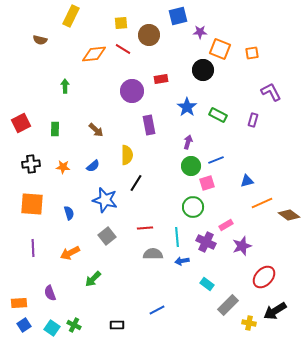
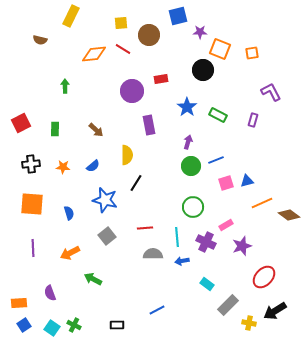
pink square at (207, 183): moved 19 px right
green arrow at (93, 279): rotated 72 degrees clockwise
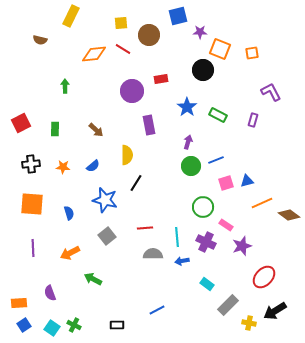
green circle at (193, 207): moved 10 px right
pink rectangle at (226, 225): rotated 64 degrees clockwise
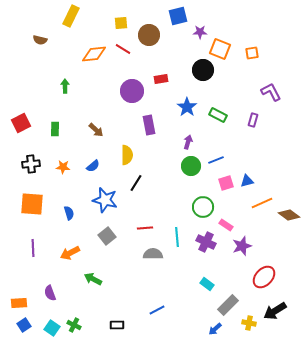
blue arrow at (182, 261): moved 33 px right, 68 px down; rotated 32 degrees counterclockwise
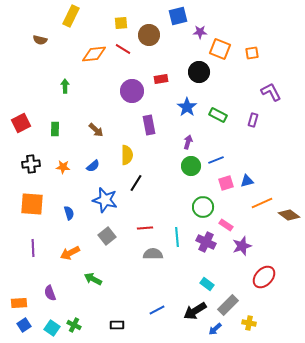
black circle at (203, 70): moved 4 px left, 2 px down
black arrow at (275, 311): moved 80 px left
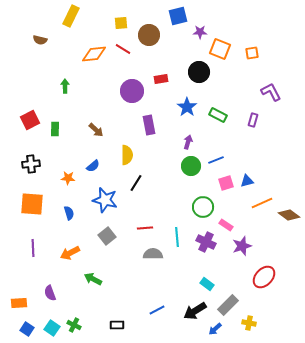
red square at (21, 123): moved 9 px right, 3 px up
orange star at (63, 167): moved 5 px right, 11 px down
blue square at (24, 325): moved 3 px right, 4 px down; rotated 24 degrees counterclockwise
